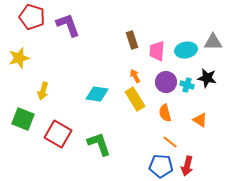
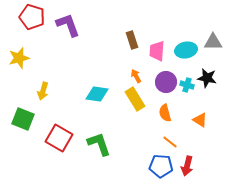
orange arrow: moved 1 px right
red square: moved 1 px right, 4 px down
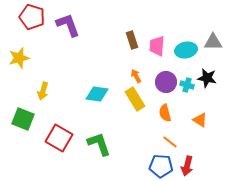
pink trapezoid: moved 5 px up
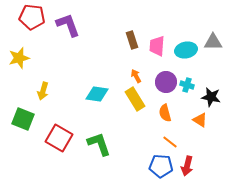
red pentagon: rotated 10 degrees counterclockwise
black star: moved 4 px right, 19 px down
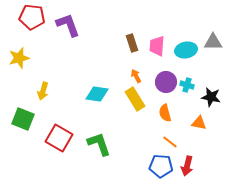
brown rectangle: moved 3 px down
orange triangle: moved 1 px left, 3 px down; rotated 21 degrees counterclockwise
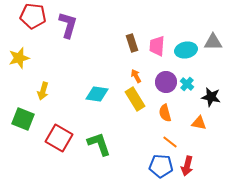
red pentagon: moved 1 px right, 1 px up
purple L-shape: rotated 36 degrees clockwise
cyan cross: moved 1 px up; rotated 24 degrees clockwise
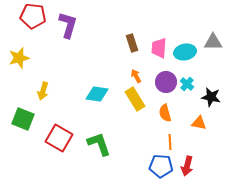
pink trapezoid: moved 2 px right, 2 px down
cyan ellipse: moved 1 px left, 2 px down
orange line: rotated 49 degrees clockwise
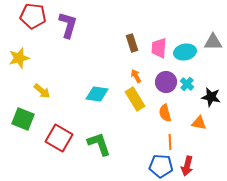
yellow arrow: moved 1 px left; rotated 66 degrees counterclockwise
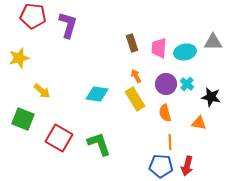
purple circle: moved 2 px down
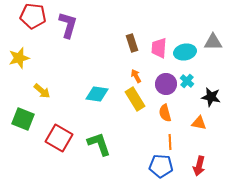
cyan cross: moved 3 px up
red arrow: moved 12 px right
